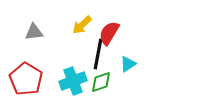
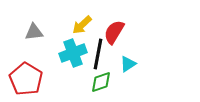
red semicircle: moved 5 px right, 1 px up
cyan cross: moved 28 px up
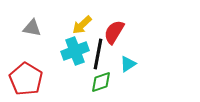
gray triangle: moved 2 px left, 4 px up; rotated 18 degrees clockwise
cyan cross: moved 2 px right, 2 px up
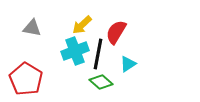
red semicircle: moved 2 px right
green diamond: rotated 60 degrees clockwise
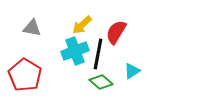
cyan triangle: moved 4 px right, 7 px down
red pentagon: moved 1 px left, 4 px up
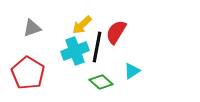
gray triangle: rotated 30 degrees counterclockwise
black line: moved 1 px left, 7 px up
red pentagon: moved 3 px right, 2 px up
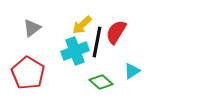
gray triangle: rotated 18 degrees counterclockwise
black line: moved 5 px up
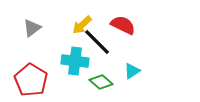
red semicircle: moved 7 px right, 7 px up; rotated 85 degrees clockwise
black line: rotated 56 degrees counterclockwise
cyan cross: moved 10 px down; rotated 28 degrees clockwise
red pentagon: moved 3 px right, 7 px down
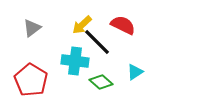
cyan triangle: moved 3 px right, 1 px down
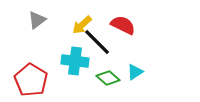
gray triangle: moved 5 px right, 8 px up
green diamond: moved 7 px right, 4 px up
